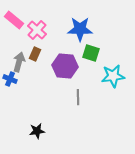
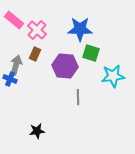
gray arrow: moved 3 px left, 3 px down
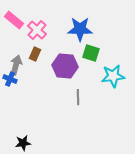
black star: moved 14 px left, 12 px down
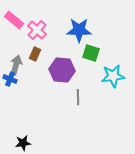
blue star: moved 1 px left, 1 px down
purple hexagon: moved 3 px left, 4 px down
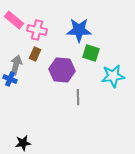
pink cross: rotated 30 degrees counterclockwise
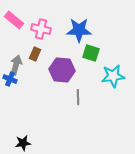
pink cross: moved 4 px right, 1 px up
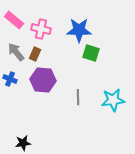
gray arrow: moved 13 px up; rotated 54 degrees counterclockwise
purple hexagon: moved 19 px left, 10 px down
cyan star: moved 24 px down
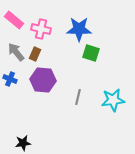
blue star: moved 1 px up
gray line: rotated 14 degrees clockwise
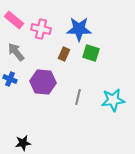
brown rectangle: moved 29 px right
purple hexagon: moved 2 px down
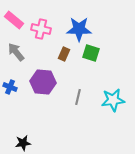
blue cross: moved 8 px down
